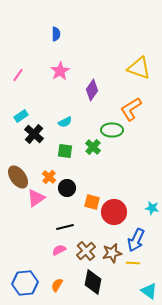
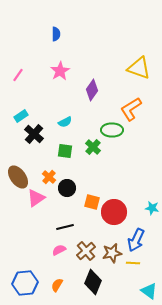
black diamond: rotated 10 degrees clockwise
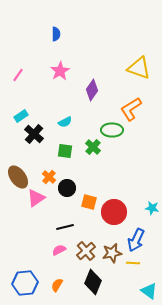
orange square: moved 3 px left
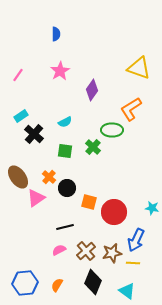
cyan triangle: moved 22 px left
